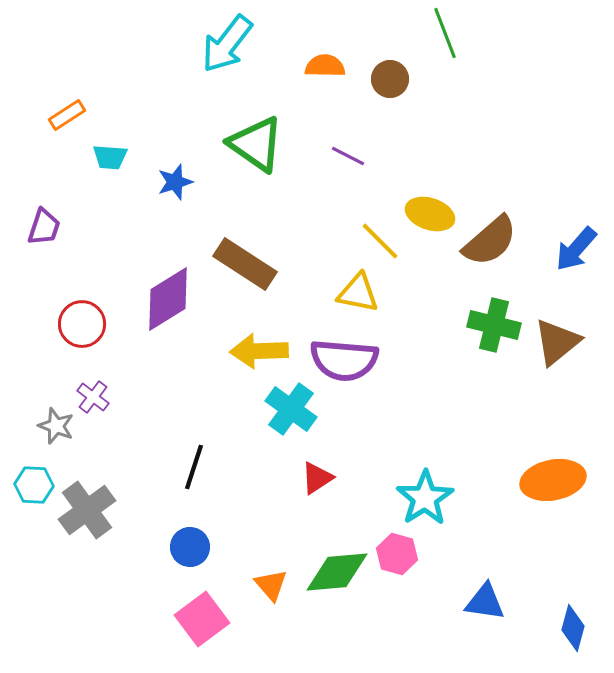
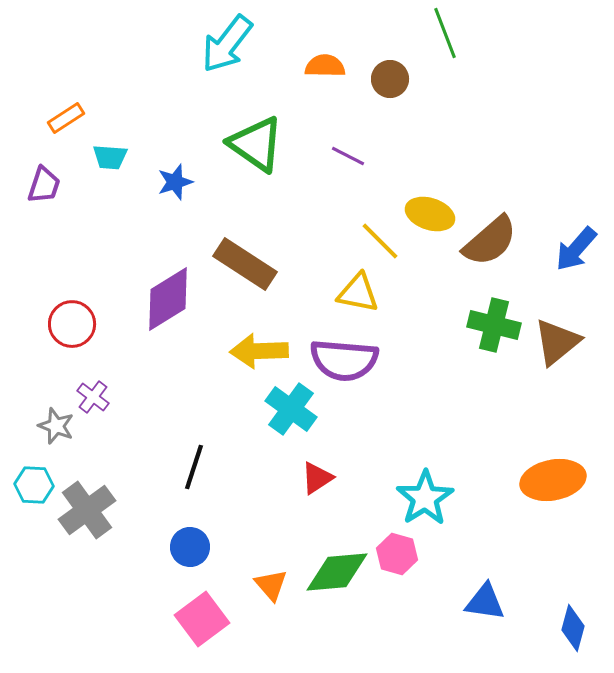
orange rectangle: moved 1 px left, 3 px down
purple trapezoid: moved 42 px up
red circle: moved 10 px left
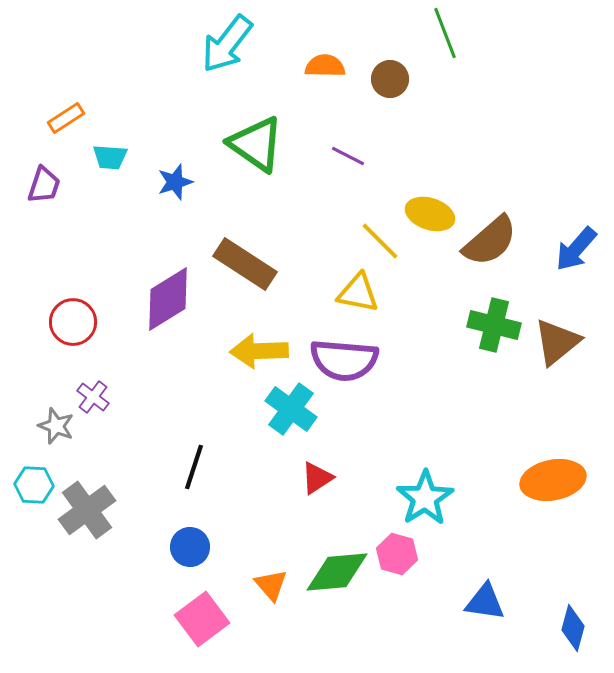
red circle: moved 1 px right, 2 px up
